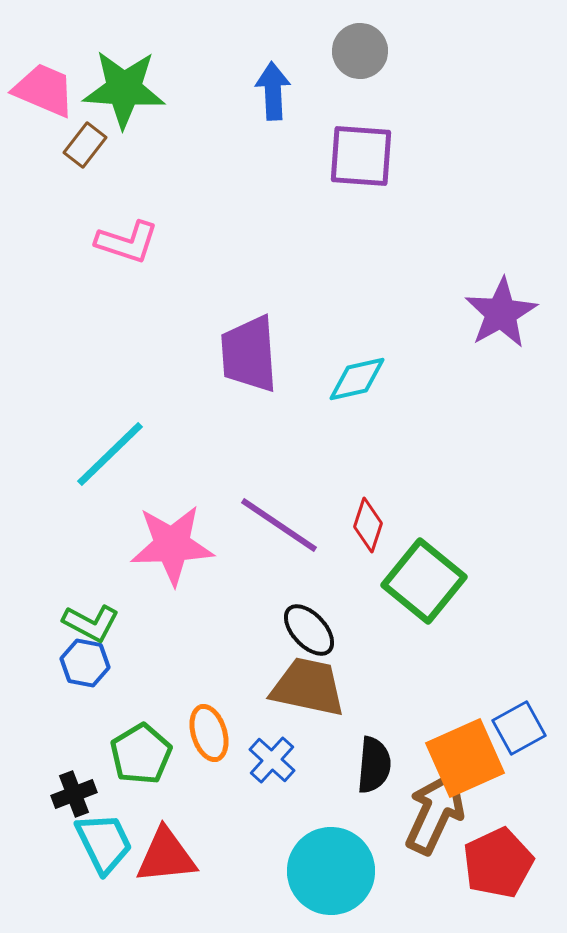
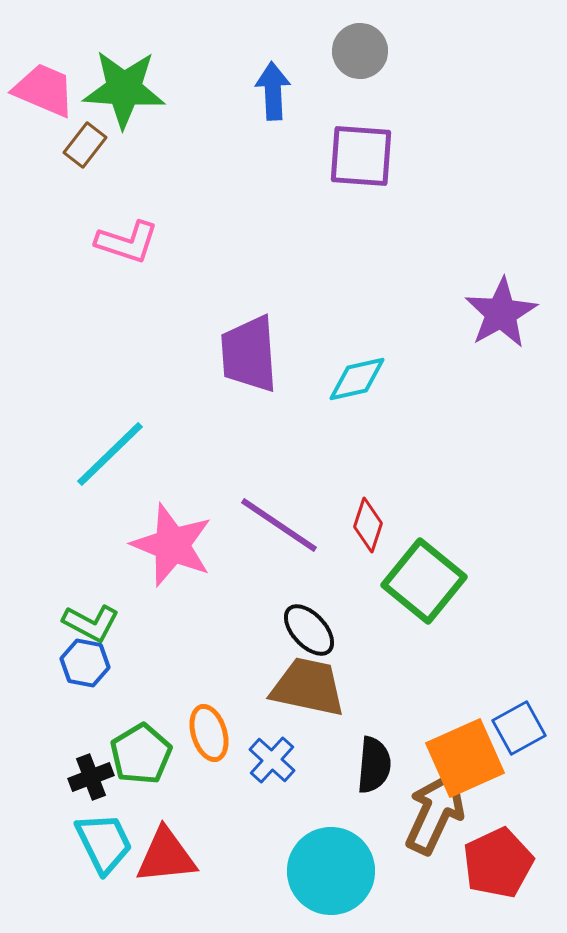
pink star: rotated 24 degrees clockwise
black cross: moved 17 px right, 17 px up
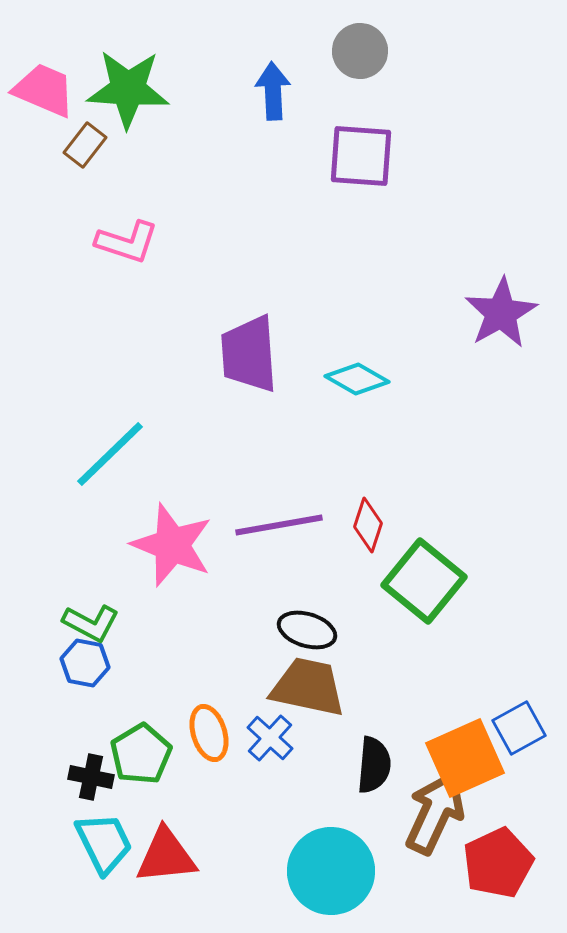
green star: moved 4 px right
cyan diamond: rotated 42 degrees clockwise
purple line: rotated 44 degrees counterclockwise
black ellipse: moved 2 px left; rotated 30 degrees counterclockwise
blue cross: moved 2 px left, 22 px up
black cross: rotated 33 degrees clockwise
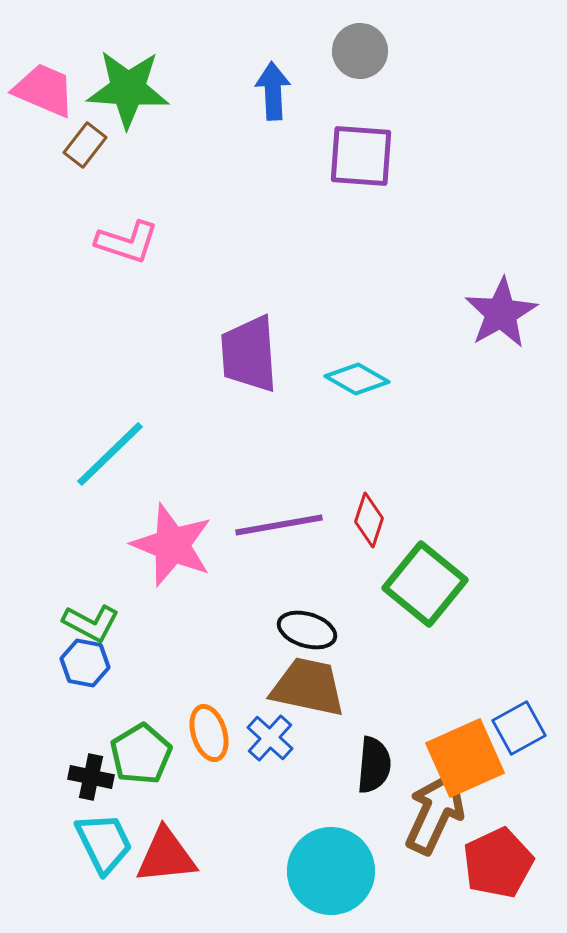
red diamond: moved 1 px right, 5 px up
green square: moved 1 px right, 3 px down
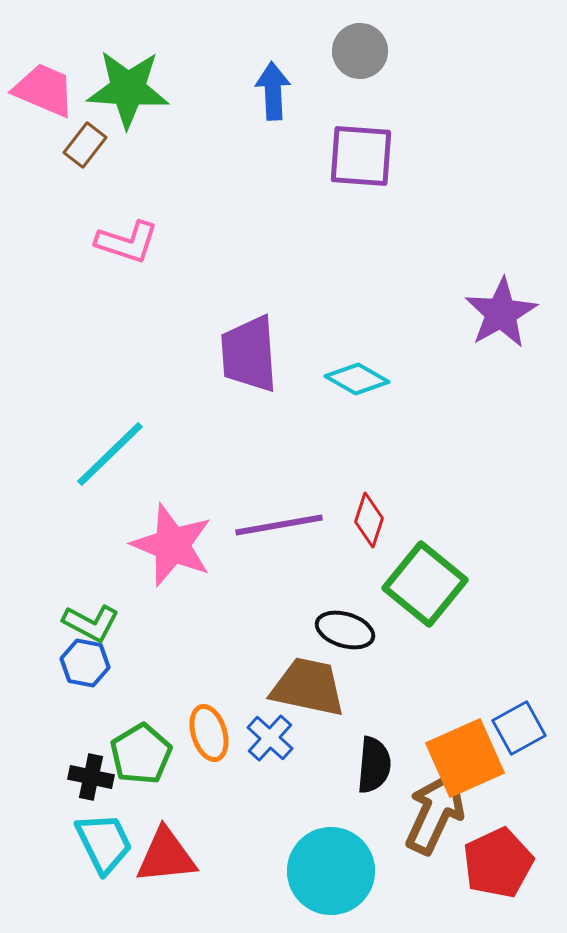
black ellipse: moved 38 px right
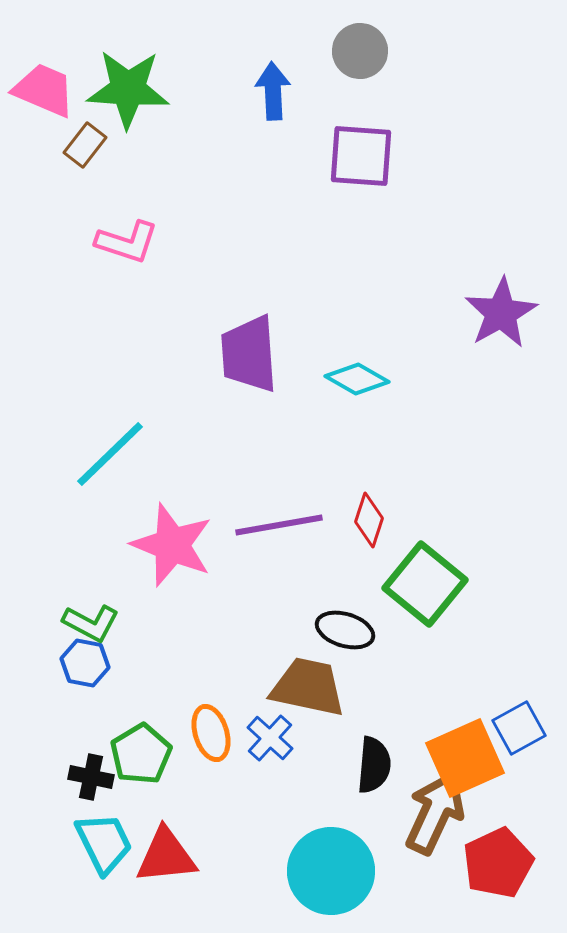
orange ellipse: moved 2 px right
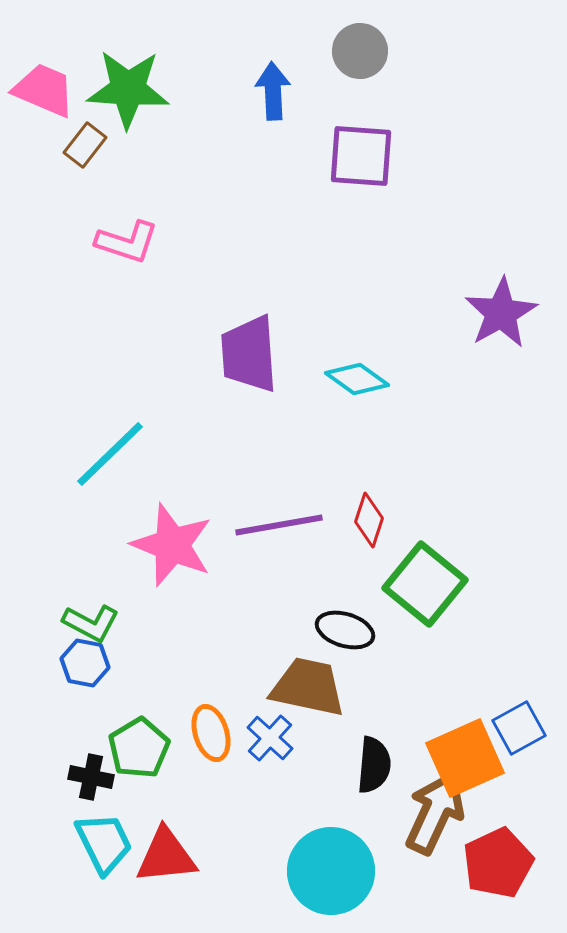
cyan diamond: rotated 6 degrees clockwise
green pentagon: moved 2 px left, 6 px up
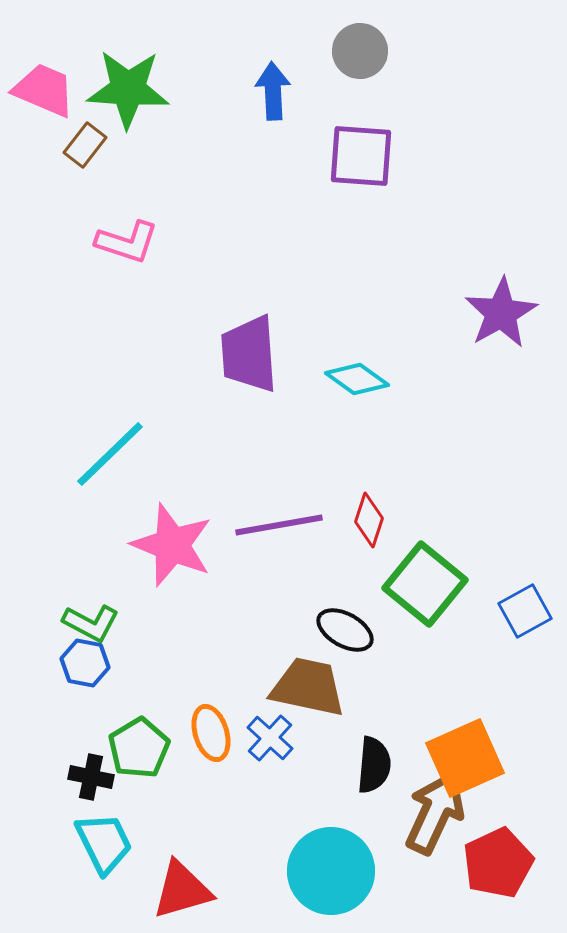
black ellipse: rotated 12 degrees clockwise
blue square: moved 6 px right, 117 px up
red triangle: moved 16 px right, 34 px down; rotated 10 degrees counterclockwise
